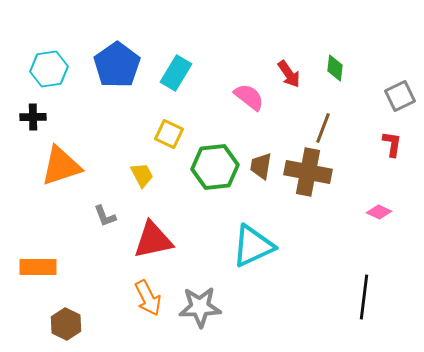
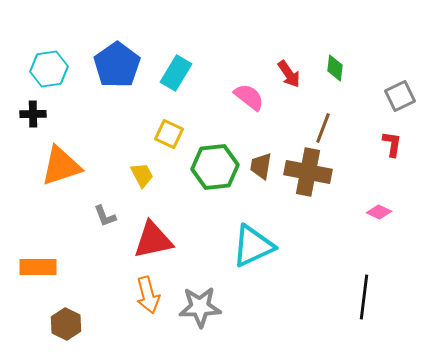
black cross: moved 3 px up
orange arrow: moved 3 px up; rotated 12 degrees clockwise
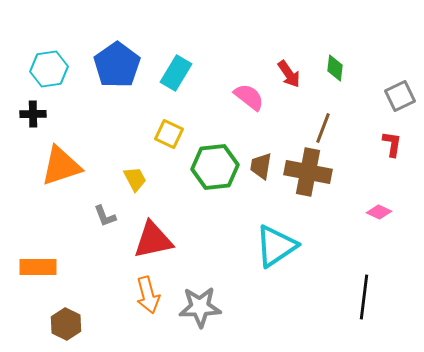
yellow trapezoid: moved 7 px left, 4 px down
cyan triangle: moved 23 px right; rotated 9 degrees counterclockwise
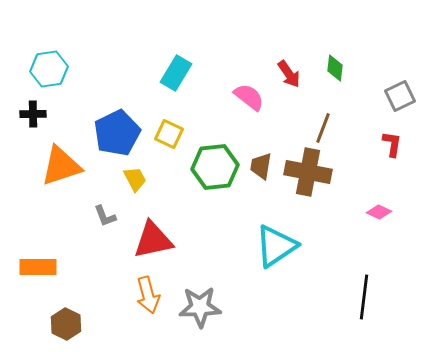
blue pentagon: moved 68 px down; rotated 9 degrees clockwise
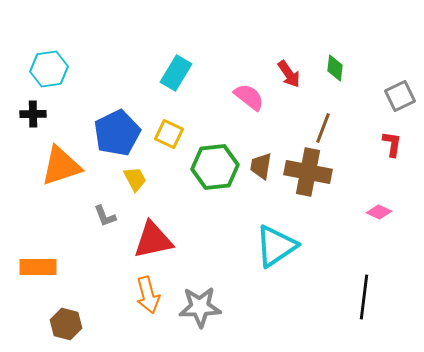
brown hexagon: rotated 12 degrees counterclockwise
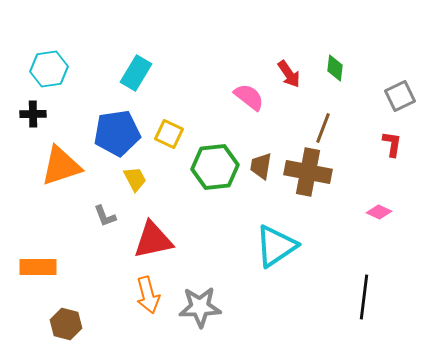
cyan rectangle: moved 40 px left
blue pentagon: rotated 18 degrees clockwise
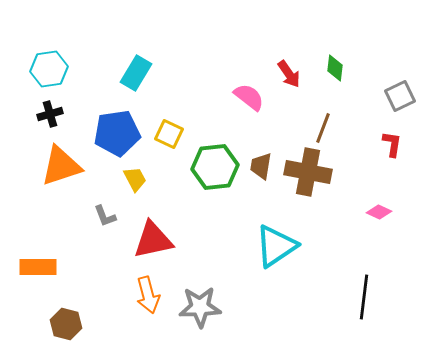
black cross: moved 17 px right; rotated 15 degrees counterclockwise
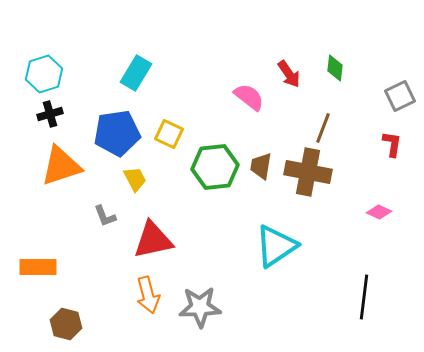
cyan hexagon: moved 5 px left, 5 px down; rotated 9 degrees counterclockwise
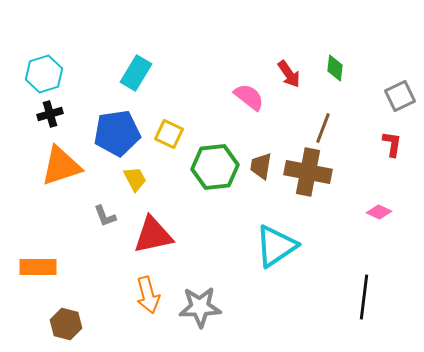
red triangle: moved 5 px up
